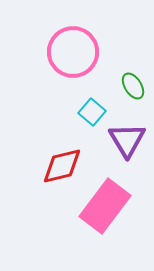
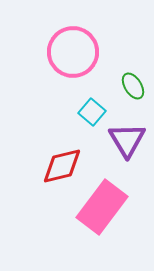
pink rectangle: moved 3 px left, 1 px down
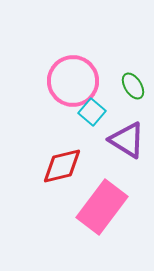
pink circle: moved 29 px down
purple triangle: rotated 27 degrees counterclockwise
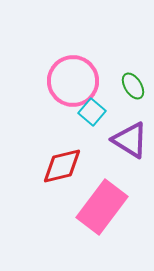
purple triangle: moved 3 px right
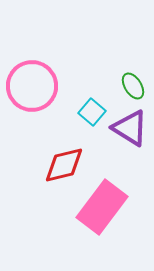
pink circle: moved 41 px left, 5 px down
purple triangle: moved 12 px up
red diamond: moved 2 px right, 1 px up
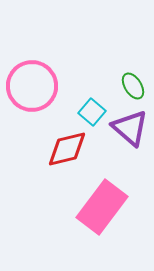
purple triangle: rotated 9 degrees clockwise
red diamond: moved 3 px right, 16 px up
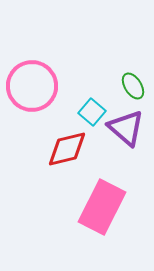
purple triangle: moved 4 px left
pink rectangle: rotated 10 degrees counterclockwise
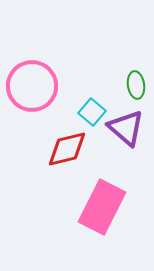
green ellipse: moved 3 px right, 1 px up; rotated 24 degrees clockwise
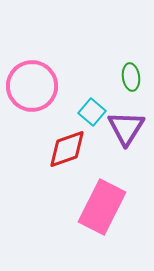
green ellipse: moved 5 px left, 8 px up
purple triangle: rotated 21 degrees clockwise
red diamond: rotated 6 degrees counterclockwise
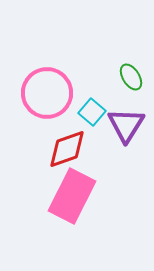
green ellipse: rotated 24 degrees counterclockwise
pink circle: moved 15 px right, 7 px down
purple triangle: moved 3 px up
pink rectangle: moved 30 px left, 11 px up
